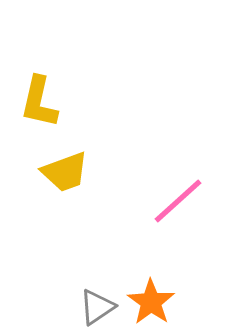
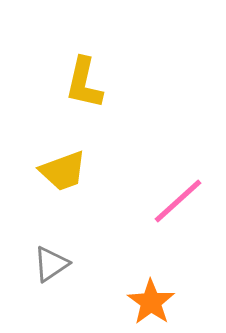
yellow L-shape: moved 45 px right, 19 px up
yellow trapezoid: moved 2 px left, 1 px up
gray triangle: moved 46 px left, 43 px up
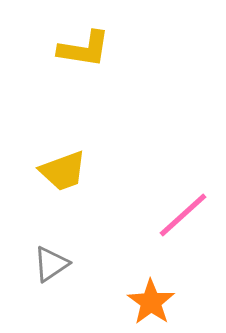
yellow L-shape: moved 34 px up; rotated 94 degrees counterclockwise
pink line: moved 5 px right, 14 px down
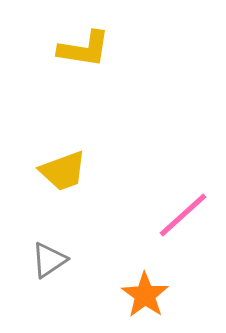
gray triangle: moved 2 px left, 4 px up
orange star: moved 6 px left, 7 px up
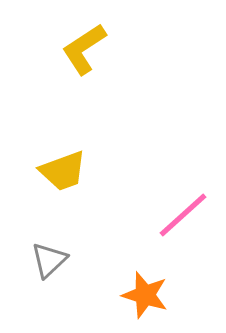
yellow L-shape: rotated 138 degrees clockwise
gray triangle: rotated 9 degrees counterclockwise
orange star: rotated 18 degrees counterclockwise
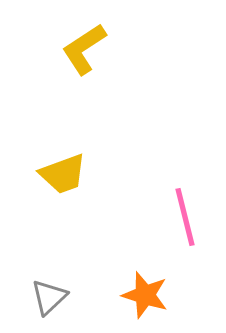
yellow trapezoid: moved 3 px down
pink line: moved 2 px right, 2 px down; rotated 62 degrees counterclockwise
gray triangle: moved 37 px down
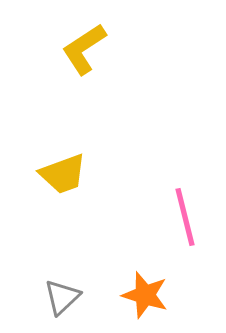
gray triangle: moved 13 px right
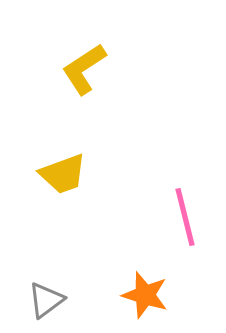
yellow L-shape: moved 20 px down
gray triangle: moved 16 px left, 3 px down; rotated 6 degrees clockwise
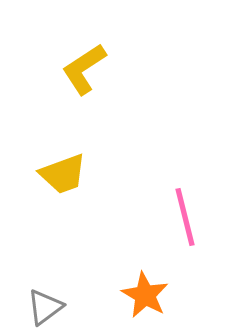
orange star: rotated 12 degrees clockwise
gray triangle: moved 1 px left, 7 px down
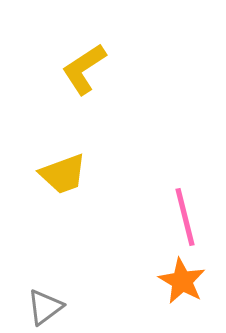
orange star: moved 37 px right, 14 px up
